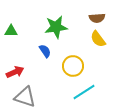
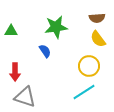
yellow circle: moved 16 px right
red arrow: rotated 114 degrees clockwise
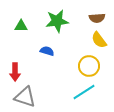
green star: moved 1 px right, 6 px up
green triangle: moved 10 px right, 5 px up
yellow semicircle: moved 1 px right, 1 px down
blue semicircle: moved 2 px right; rotated 40 degrees counterclockwise
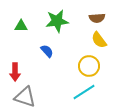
blue semicircle: rotated 32 degrees clockwise
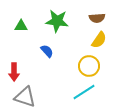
green star: rotated 15 degrees clockwise
yellow semicircle: rotated 108 degrees counterclockwise
red arrow: moved 1 px left
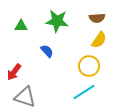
red arrow: rotated 36 degrees clockwise
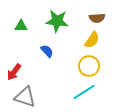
yellow semicircle: moved 7 px left
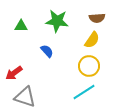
red arrow: moved 1 px down; rotated 18 degrees clockwise
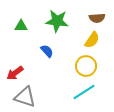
yellow circle: moved 3 px left
red arrow: moved 1 px right
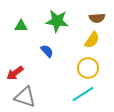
yellow circle: moved 2 px right, 2 px down
cyan line: moved 1 px left, 2 px down
